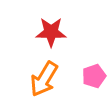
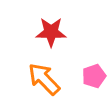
orange arrow: rotated 105 degrees clockwise
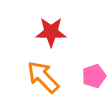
orange arrow: moved 1 px left, 2 px up
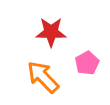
pink pentagon: moved 7 px left, 13 px up; rotated 10 degrees counterclockwise
